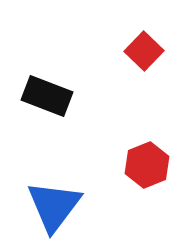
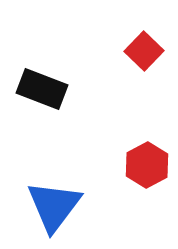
black rectangle: moved 5 px left, 7 px up
red hexagon: rotated 6 degrees counterclockwise
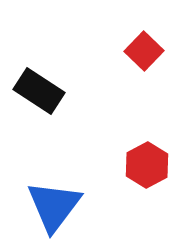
black rectangle: moved 3 px left, 2 px down; rotated 12 degrees clockwise
